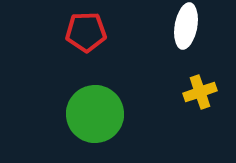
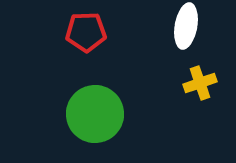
yellow cross: moved 9 px up
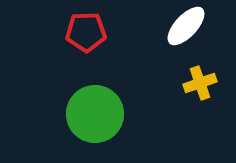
white ellipse: rotated 33 degrees clockwise
